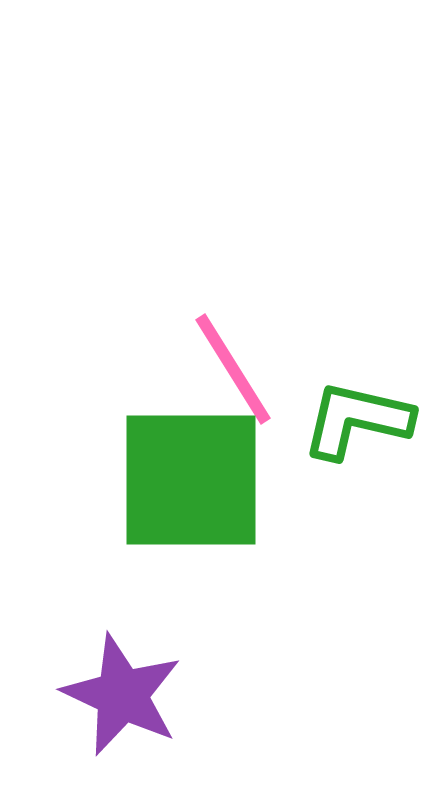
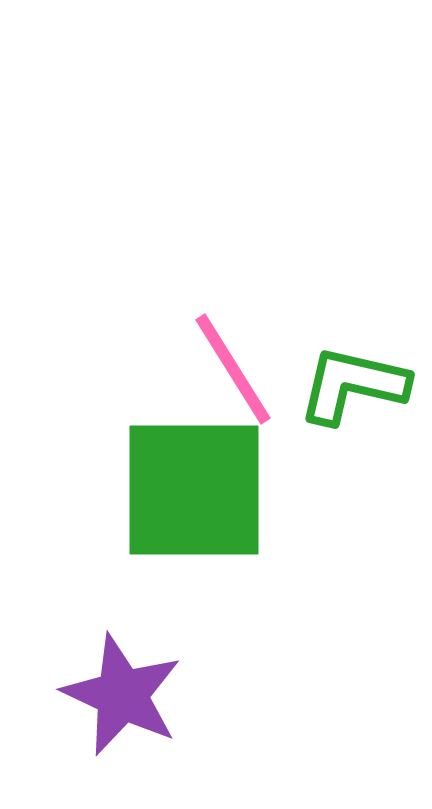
green L-shape: moved 4 px left, 35 px up
green square: moved 3 px right, 10 px down
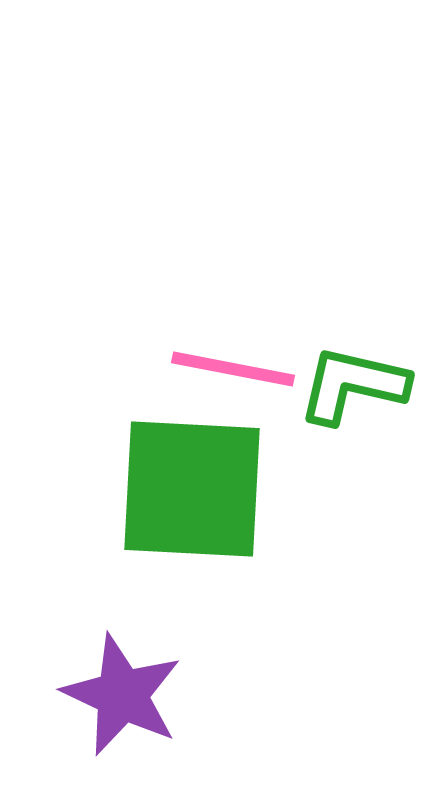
pink line: rotated 47 degrees counterclockwise
green square: moved 2 px left, 1 px up; rotated 3 degrees clockwise
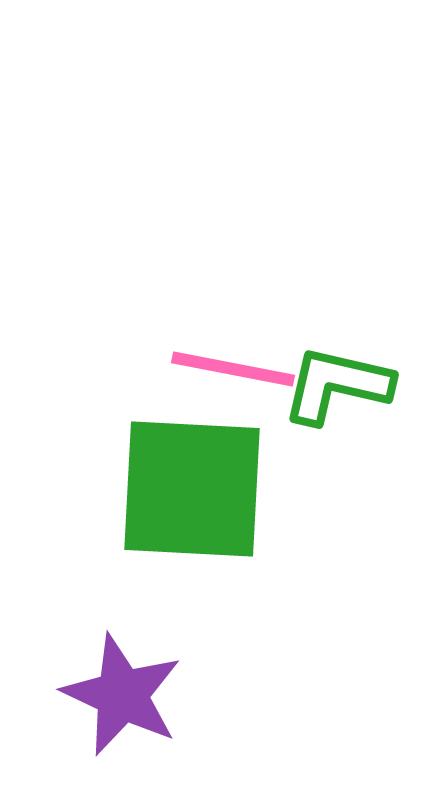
green L-shape: moved 16 px left
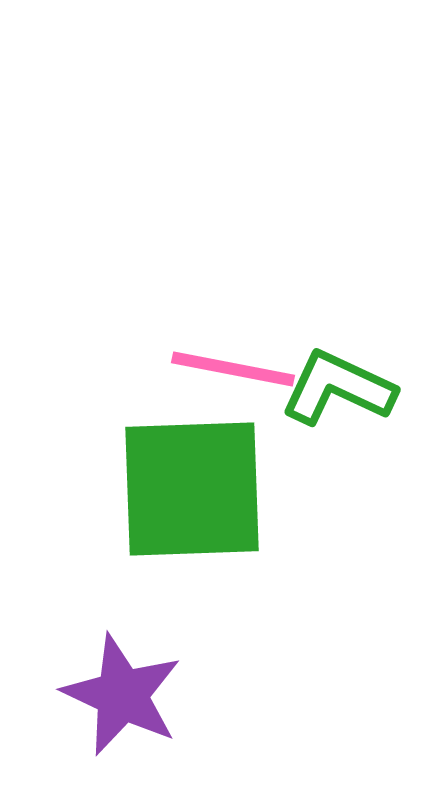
green L-shape: moved 1 px right, 3 px down; rotated 12 degrees clockwise
green square: rotated 5 degrees counterclockwise
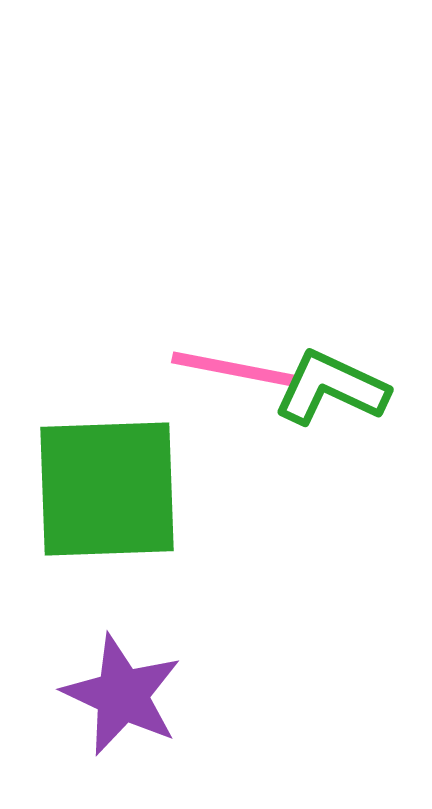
green L-shape: moved 7 px left
green square: moved 85 px left
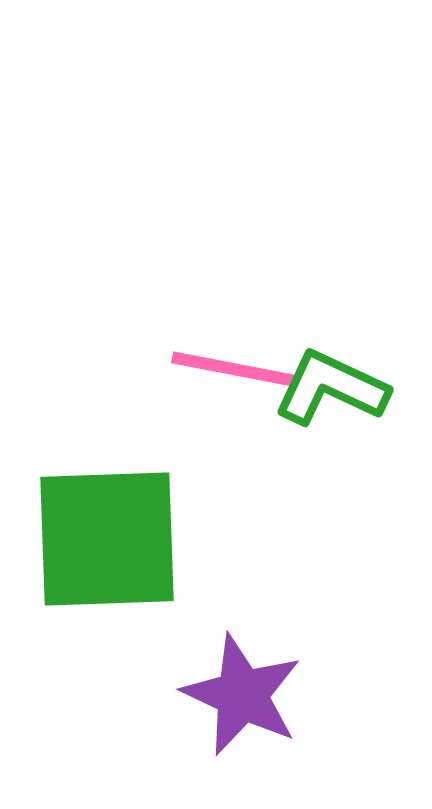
green square: moved 50 px down
purple star: moved 120 px right
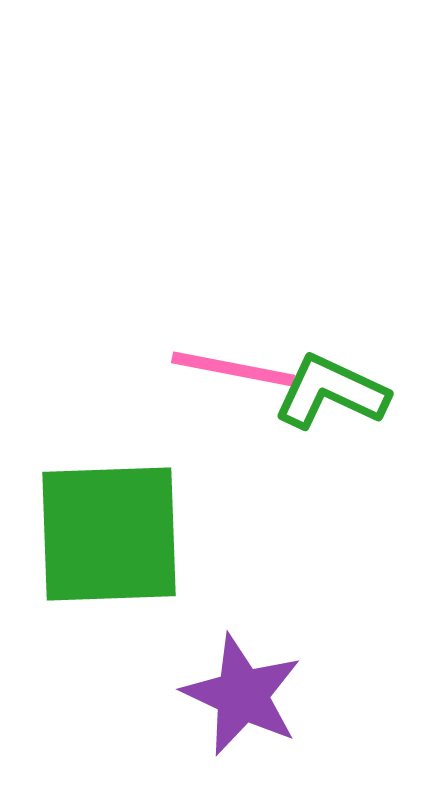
green L-shape: moved 4 px down
green square: moved 2 px right, 5 px up
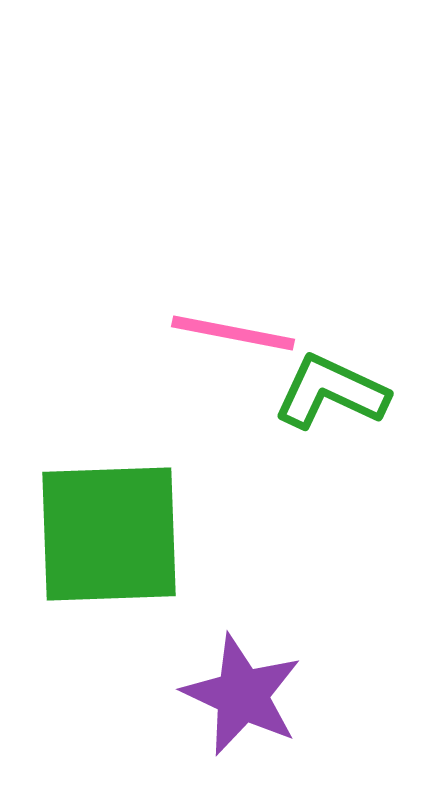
pink line: moved 36 px up
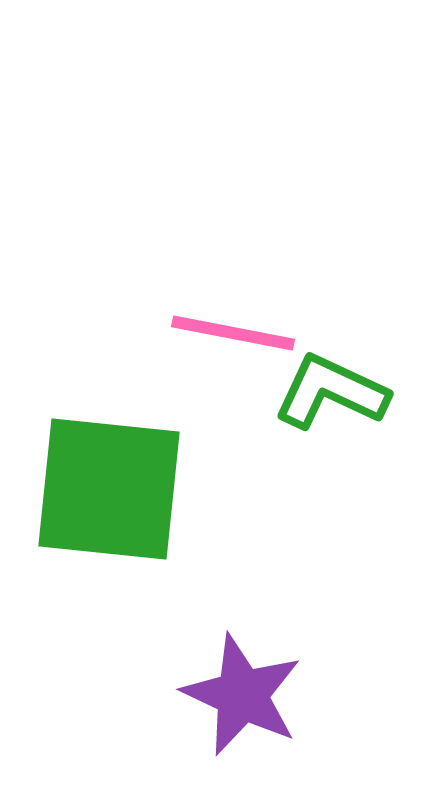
green square: moved 45 px up; rotated 8 degrees clockwise
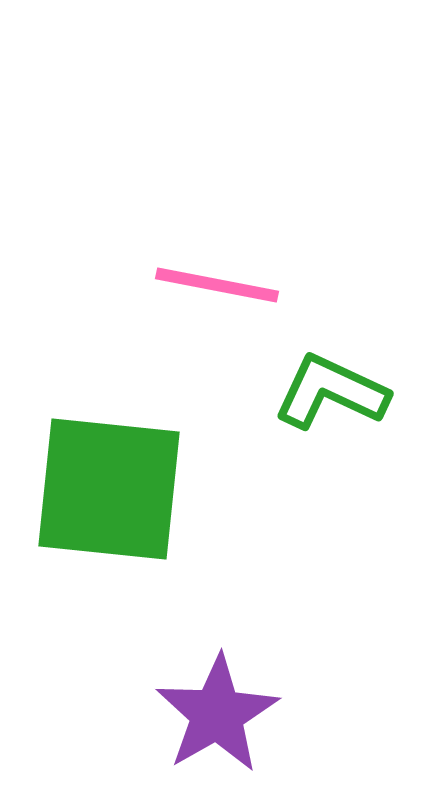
pink line: moved 16 px left, 48 px up
purple star: moved 25 px left, 19 px down; rotated 17 degrees clockwise
